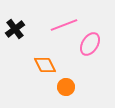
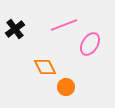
orange diamond: moved 2 px down
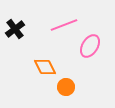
pink ellipse: moved 2 px down
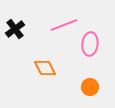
pink ellipse: moved 2 px up; rotated 25 degrees counterclockwise
orange diamond: moved 1 px down
orange circle: moved 24 px right
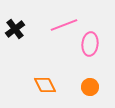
orange diamond: moved 17 px down
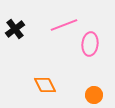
orange circle: moved 4 px right, 8 px down
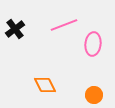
pink ellipse: moved 3 px right
